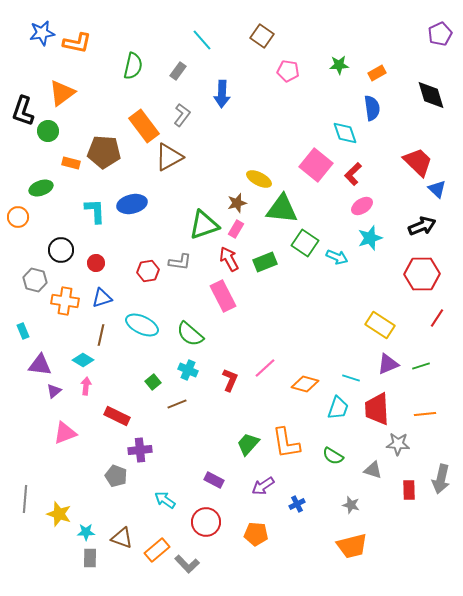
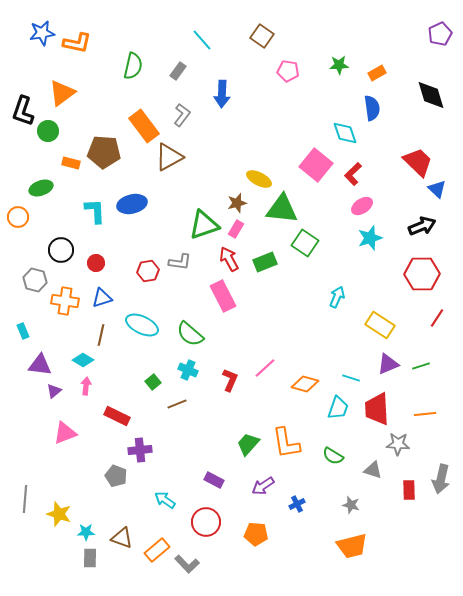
cyan arrow at (337, 257): moved 40 px down; rotated 90 degrees counterclockwise
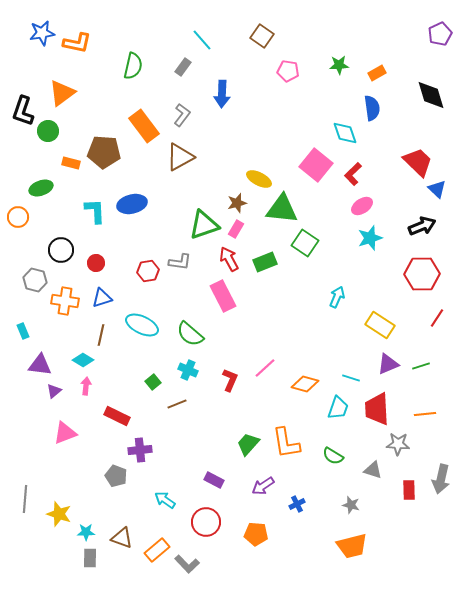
gray rectangle at (178, 71): moved 5 px right, 4 px up
brown triangle at (169, 157): moved 11 px right
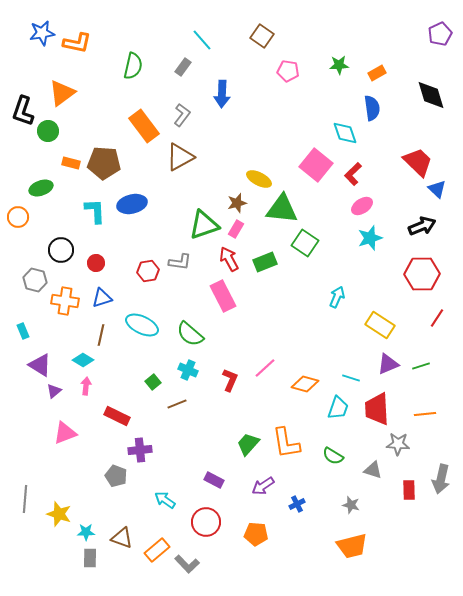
brown pentagon at (104, 152): moved 11 px down
purple triangle at (40, 365): rotated 25 degrees clockwise
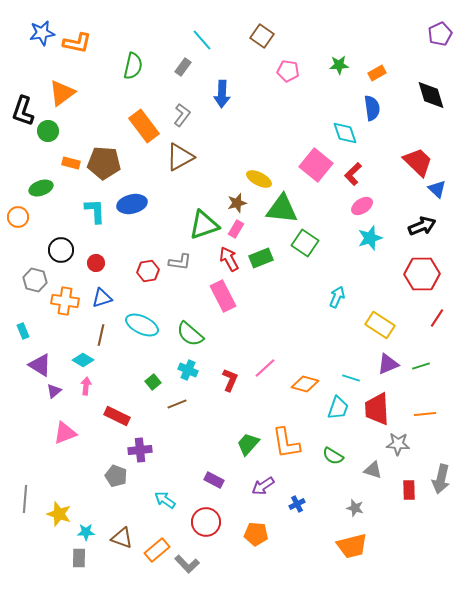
green rectangle at (265, 262): moved 4 px left, 4 px up
gray star at (351, 505): moved 4 px right, 3 px down
gray rectangle at (90, 558): moved 11 px left
